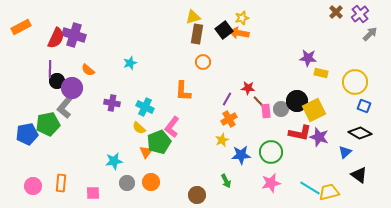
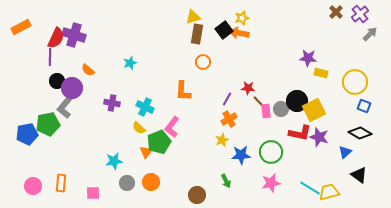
purple line at (50, 69): moved 12 px up
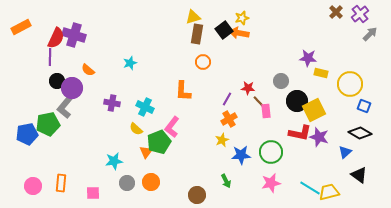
yellow circle at (355, 82): moved 5 px left, 2 px down
gray circle at (281, 109): moved 28 px up
yellow semicircle at (139, 128): moved 3 px left, 1 px down
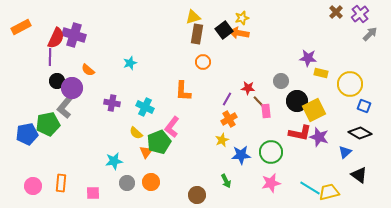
yellow semicircle at (136, 129): moved 4 px down
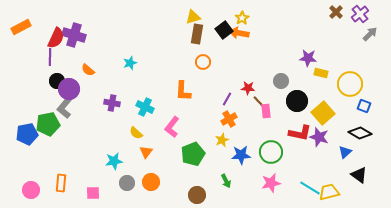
yellow star at (242, 18): rotated 16 degrees counterclockwise
purple circle at (72, 88): moved 3 px left, 1 px down
yellow square at (314, 110): moved 9 px right, 3 px down; rotated 15 degrees counterclockwise
green pentagon at (159, 142): moved 34 px right, 12 px down
pink circle at (33, 186): moved 2 px left, 4 px down
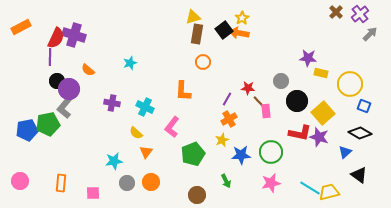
blue pentagon at (27, 134): moved 4 px up
pink circle at (31, 190): moved 11 px left, 9 px up
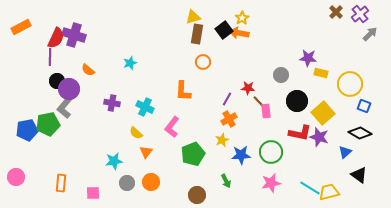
gray circle at (281, 81): moved 6 px up
pink circle at (20, 181): moved 4 px left, 4 px up
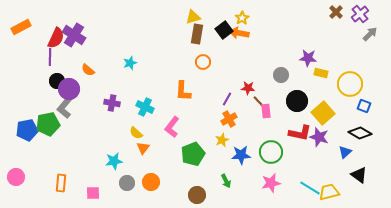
purple cross at (74, 35): rotated 15 degrees clockwise
orange triangle at (146, 152): moved 3 px left, 4 px up
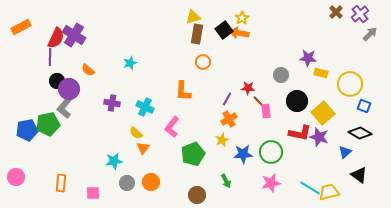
blue star at (241, 155): moved 2 px right, 1 px up
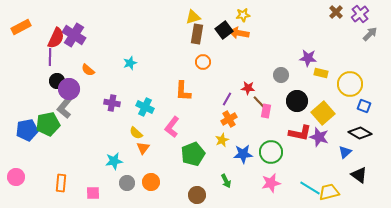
yellow star at (242, 18): moved 1 px right, 3 px up; rotated 24 degrees clockwise
pink rectangle at (266, 111): rotated 16 degrees clockwise
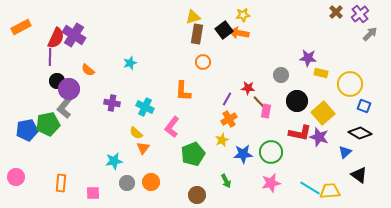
yellow trapezoid at (329, 192): moved 1 px right, 1 px up; rotated 10 degrees clockwise
